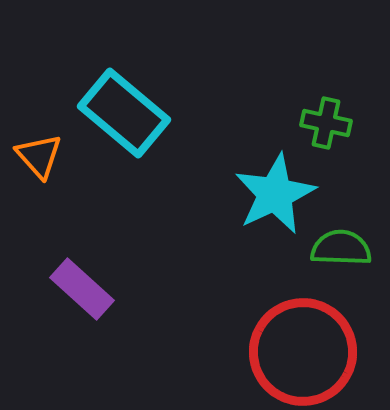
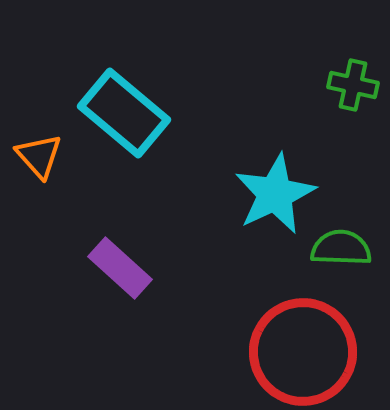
green cross: moved 27 px right, 38 px up
purple rectangle: moved 38 px right, 21 px up
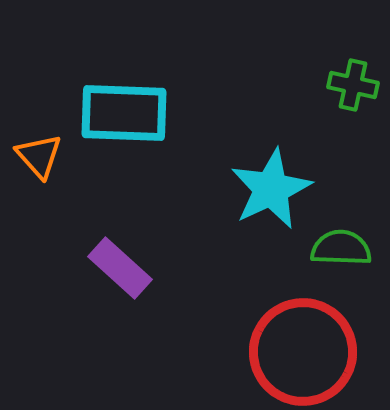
cyan rectangle: rotated 38 degrees counterclockwise
cyan star: moved 4 px left, 5 px up
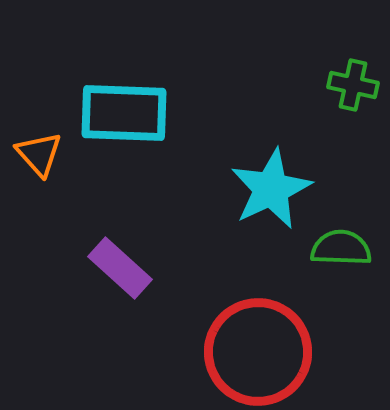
orange triangle: moved 2 px up
red circle: moved 45 px left
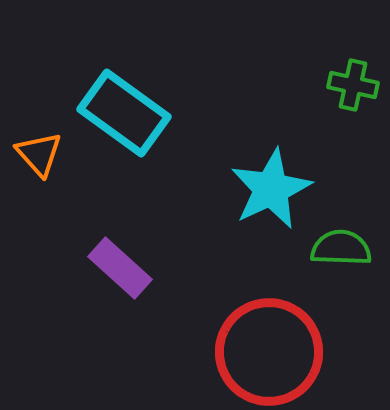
cyan rectangle: rotated 34 degrees clockwise
red circle: moved 11 px right
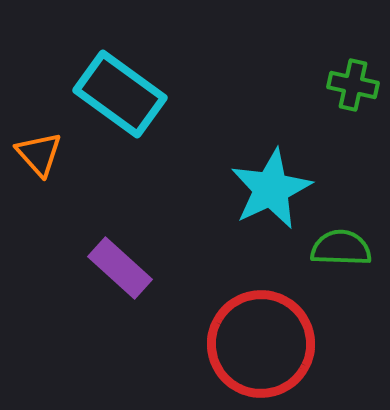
cyan rectangle: moved 4 px left, 19 px up
red circle: moved 8 px left, 8 px up
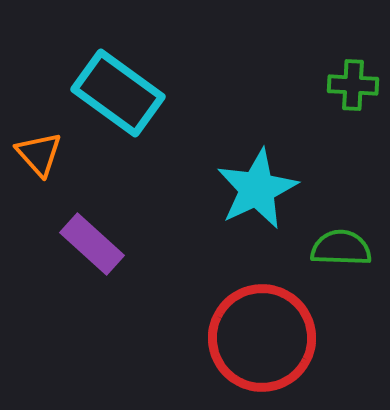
green cross: rotated 9 degrees counterclockwise
cyan rectangle: moved 2 px left, 1 px up
cyan star: moved 14 px left
purple rectangle: moved 28 px left, 24 px up
red circle: moved 1 px right, 6 px up
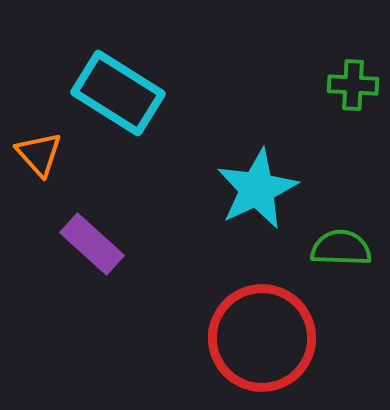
cyan rectangle: rotated 4 degrees counterclockwise
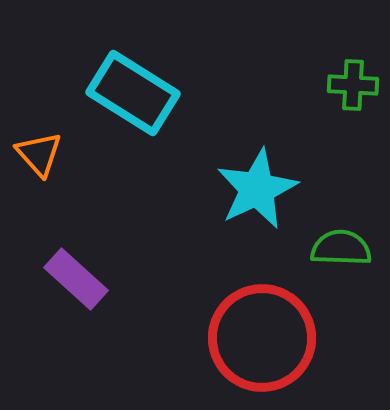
cyan rectangle: moved 15 px right
purple rectangle: moved 16 px left, 35 px down
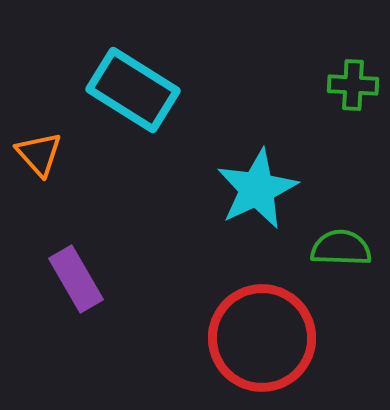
cyan rectangle: moved 3 px up
purple rectangle: rotated 18 degrees clockwise
